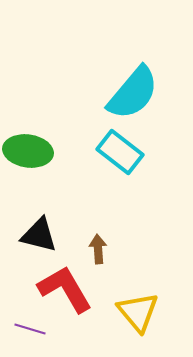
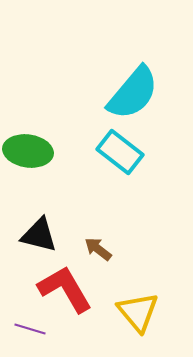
brown arrow: rotated 48 degrees counterclockwise
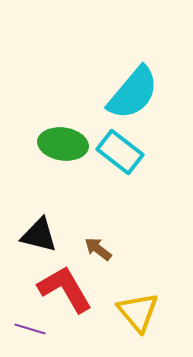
green ellipse: moved 35 px right, 7 px up
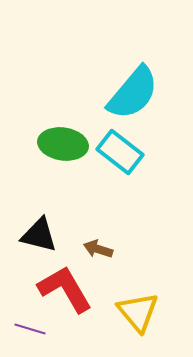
brown arrow: rotated 20 degrees counterclockwise
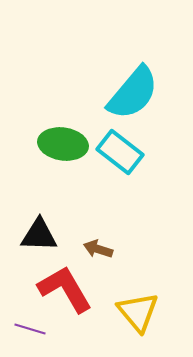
black triangle: rotated 12 degrees counterclockwise
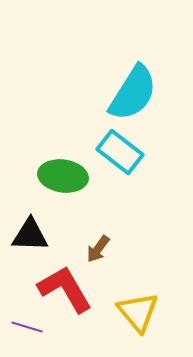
cyan semicircle: rotated 8 degrees counterclockwise
green ellipse: moved 32 px down
black triangle: moved 9 px left
brown arrow: rotated 72 degrees counterclockwise
purple line: moved 3 px left, 2 px up
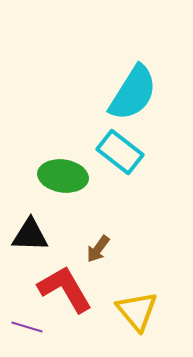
yellow triangle: moved 1 px left, 1 px up
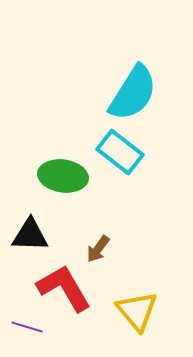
red L-shape: moved 1 px left, 1 px up
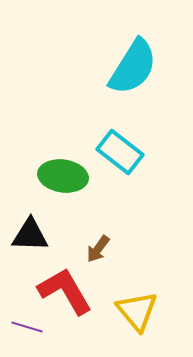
cyan semicircle: moved 26 px up
red L-shape: moved 1 px right, 3 px down
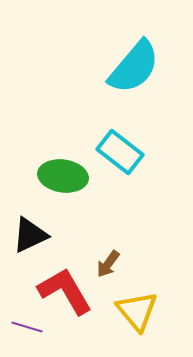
cyan semicircle: moved 1 px right; rotated 8 degrees clockwise
black triangle: rotated 27 degrees counterclockwise
brown arrow: moved 10 px right, 15 px down
